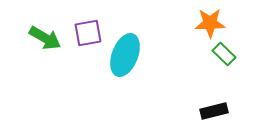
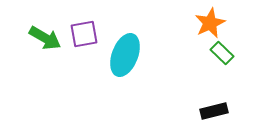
orange star: rotated 24 degrees counterclockwise
purple square: moved 4 px left, 1 px down
green rectangle: moved 2 px left, 1 px up
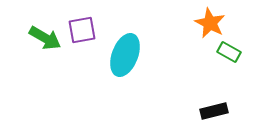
orange star: rotated 20 degrees counterclockwise
purple square: moved 2 px left, 4 px up
green rectangle: moved 7 px right, 1 px up; rotated 15 degrees counterclockwise
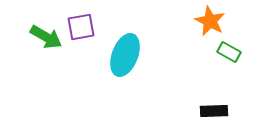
orange star: moved 2 px up
purple square: moved 1 px left, 3 px up
green arrow: moved 1 px right, 1 px up
black rectangle: rotated 12 degrees clockwise
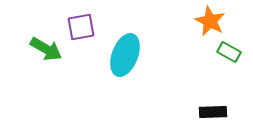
green arrow: moved 12 px down
black rectangle: moved 1 px left, 1 px down
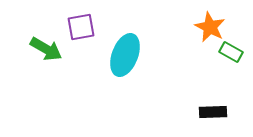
orange star: moved 6 px down
green rectangle: moved 2 px right
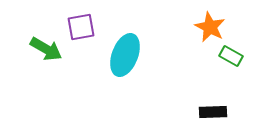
green rectangle: moved 4 px down
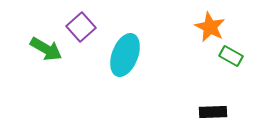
purple square: rotated 32 degrees counterclockwise
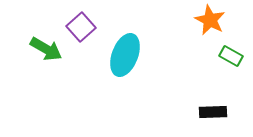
orange star: moved 7 px up
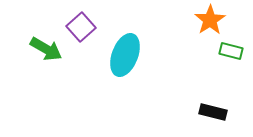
orange star: rotated 12 degrees clockwise
green rectangle: moved 5 px up; rotated 15 degrees counterclockwise
black rectangle: rotated 16 degrees clockwise
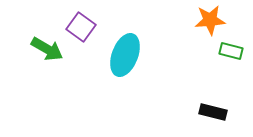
orange star: rotated 28 degrees clockwise
purple square: rotated 12 degrees counterclockwise
green arrow: moved 1 px right
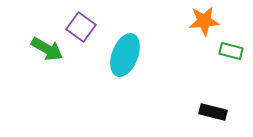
orange star: moved 6 px left, 1 px down
